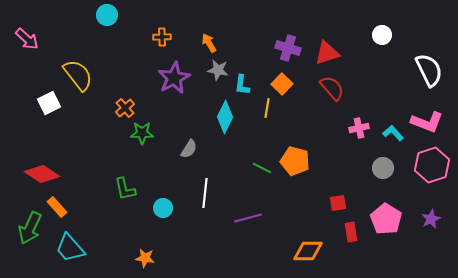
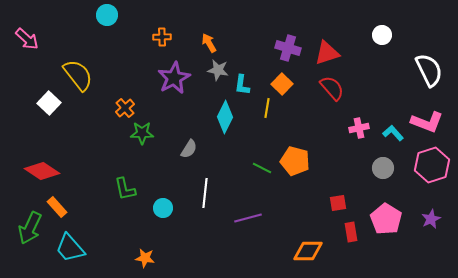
white square at (49, 103): rotated 20 degrees counterclockwise
red diamond at (42, 174): moved 3 px up
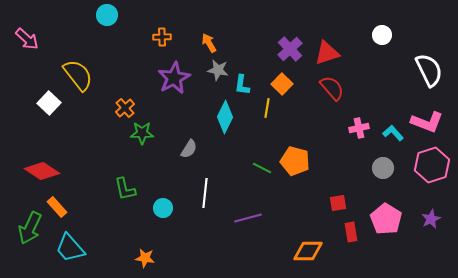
purple cross at (288, 48): moved 2 px right, 1 px down; rotated 30 degrees clockwise
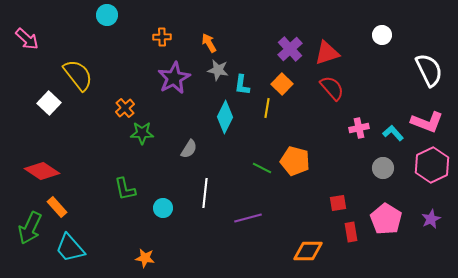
pink hexagon at (432, 165): rotated 8 degrees counterclockwise
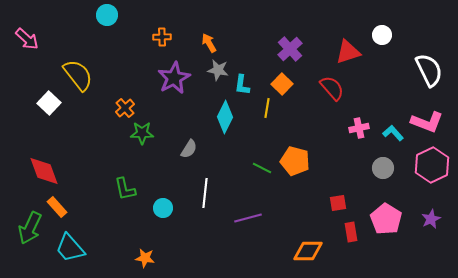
red triangle at (327, 53): moved 21 px right, 1 px up
red diamond at (42, 171): moved 2 px right; rotated 36 degrees clockwise
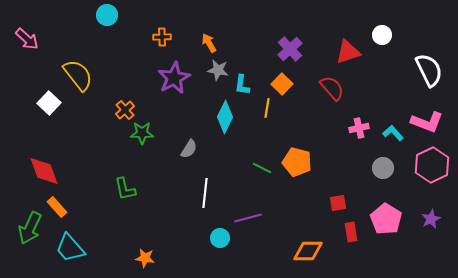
orange cross at (125, 108): moved 2 px down
orange pentagon at (295, 161): moved 2 px right, 1 px down
cyan circle at (163, 208): moved 57 px right, 30 px down
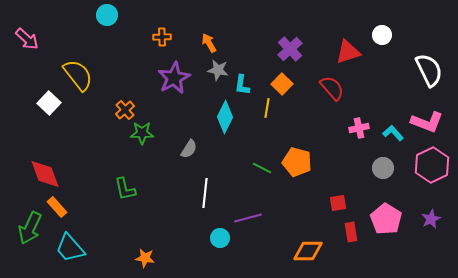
red diamond at (44, 171): moved 1 px right, 3 px down
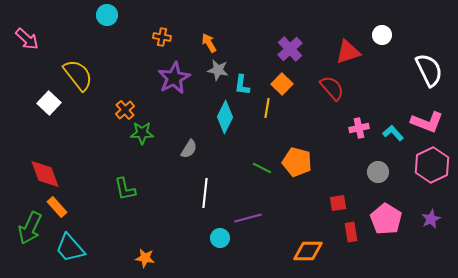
orange cross at (162, 37): rotated 12 degrees clockwise
gray circle at (383, 168): moved 5 px left, 4 px down
